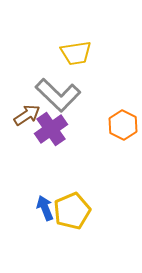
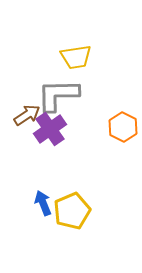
yellow trapezoid: moved 4 px down
gray L-shape: rotated 135 degrees clockwise
orange hexagon: moved 2 px down
purple cross: moved 1 px left
blue arrow: moved 2 px left, 5 px up
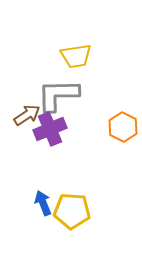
yellow trapezoid: moved 1 px up
purple cross: rotated 12 degrees clockwise
yellow pentagon: rotated 27 degrees clockwise
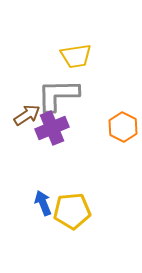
purple cross: moved 2 px right, 1 px up
yellow pentagon: rotated 9 degrees counterclockwise
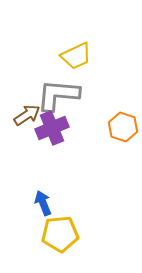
yellow trapezoid: rotated 16 degrees counterclockwise
gray L-shape: rotated 6 degrees clockwise
orange hexagon: rotated 8 degrees counterclockwise
yellow pentagon: moved 12 px left, 23 px down
